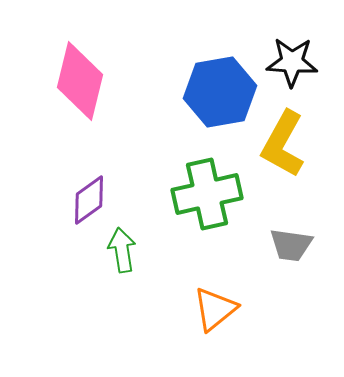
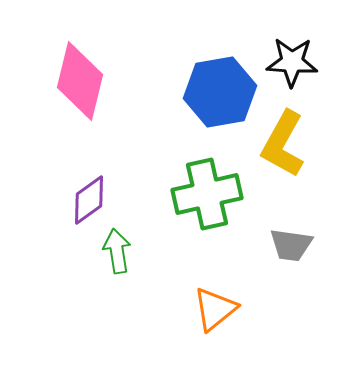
green arrow: moved 5 px left, 1 px down
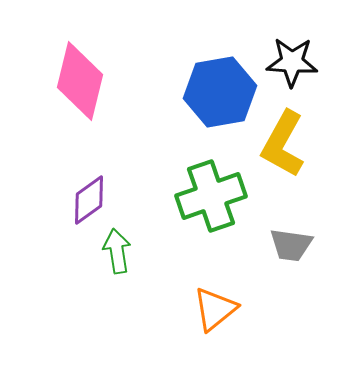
green cross: moved 4 px right, 2 px down; rotated 6 degrees counterclockwise
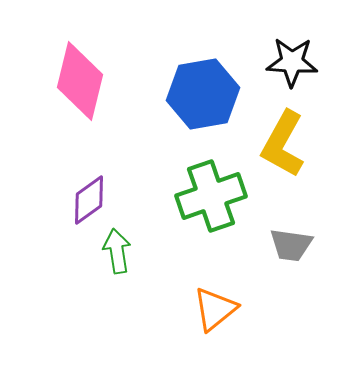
blue hexagon: moved 17 px left, 2 px down
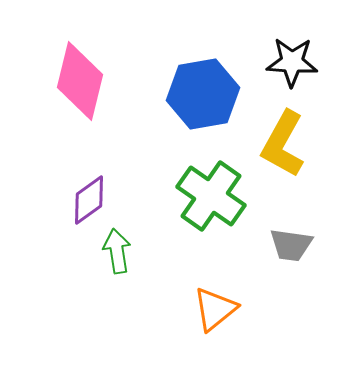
green cross: rotated 36 degrees counterclockwise
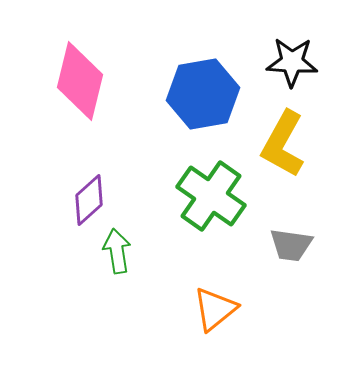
purple diamond: rotated 6 degrees counterclockwise
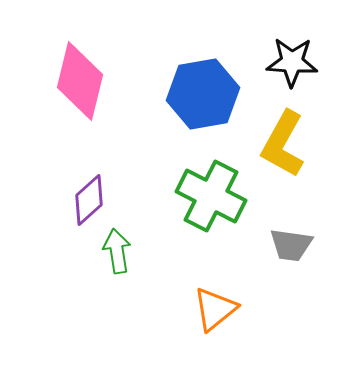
green cross: rotated 8 degrees counterclockwise
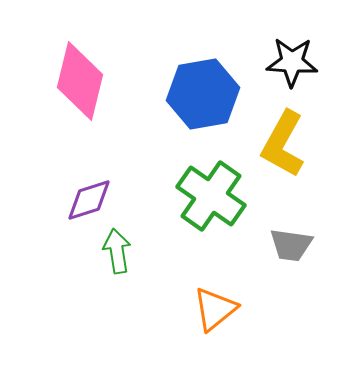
green cross: rotated 8 degrees clockwise
purple diamond: rotated 24 degrees clockwise
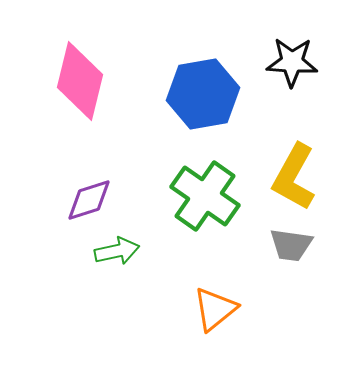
yellow L-shape: moved 11 px right, 33 px down
green cross: moved 6 px left
green arrow: rotated 87 degrees clockwise
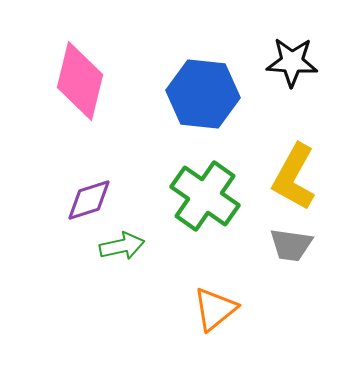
blue hexagon: rotated 16 degrees clockwise
green arrow: moved 5 px right, 5 px up
